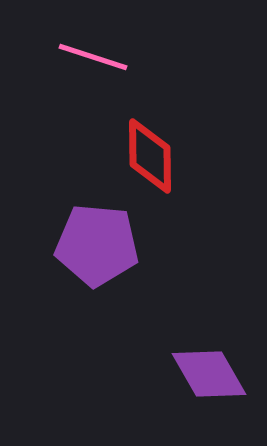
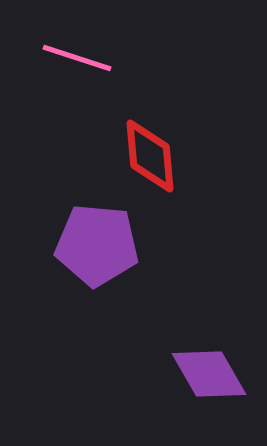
pink line: moved 16 px left, 1 px down
red diamond: rotated 4 degrees counterclockwise
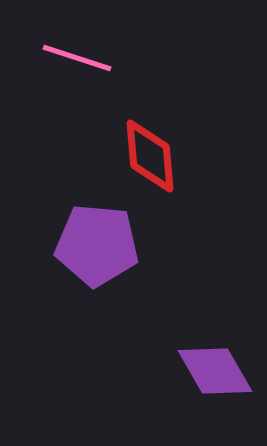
purple diamond: moved 6 px right, 3 px up
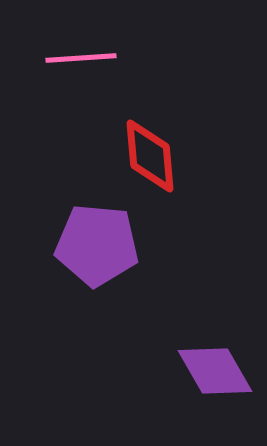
pink line: moved 4 px right; rotated 22 degrees counterclockwise
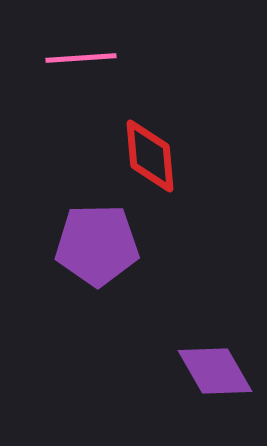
purple pentagon: rotated 6 degrees counterclockwise
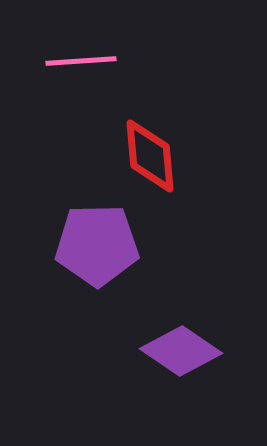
pink line: moved 3 px down
purple diamond: moved 34 px left, 20 px up; rotated 26 degrees counterclockwise
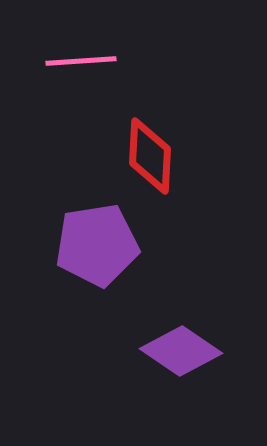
red diamond: rotated 8 degrees clockwise
purple pentagon: rotated 8 degrees counterclockwise
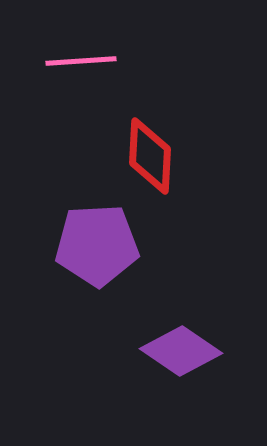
purple pentagon: rotated 6 degrees clockwise
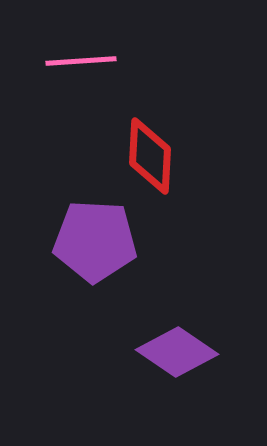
purple pentagon: moved 2 px left, 4 px up; rotated 6 degrees clockwise
purple diamond: moved 4 px left, 1 px down
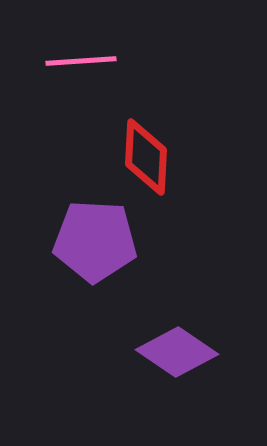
red diamond: moved 4 px left, 1 px down
